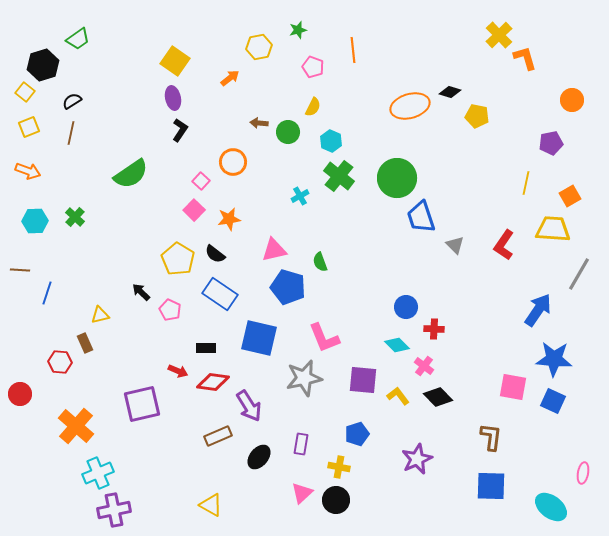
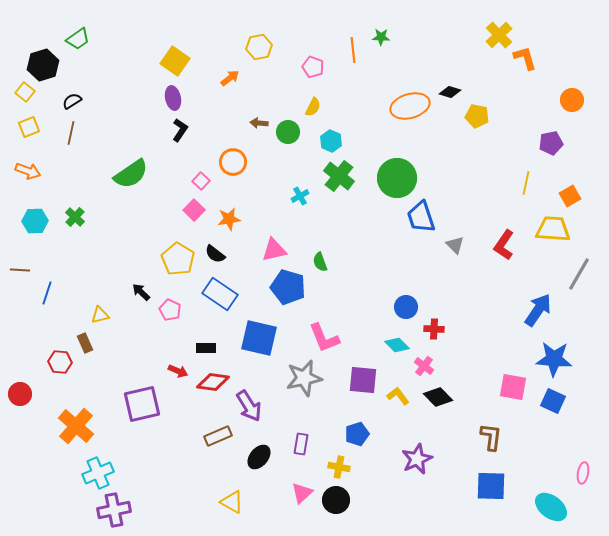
green star at (298, 30): moved 83 px right, 7 px down; rotated 18 degrees clockwise
yellow triangle at (211, 505): moved 21 px right, 3 px up
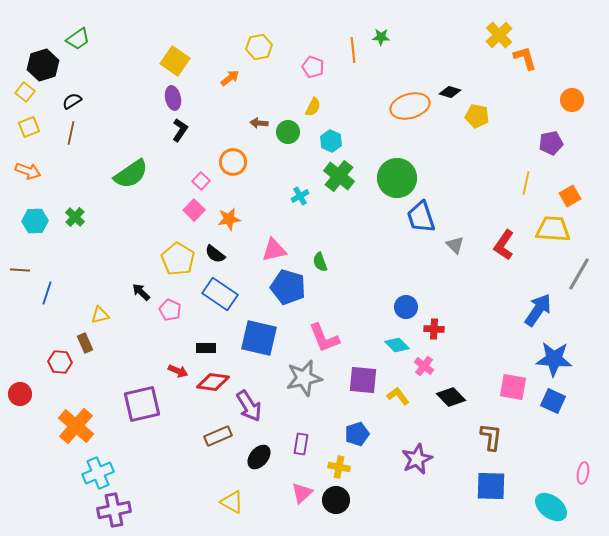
black diamond at (438, 397): moved 13 px right
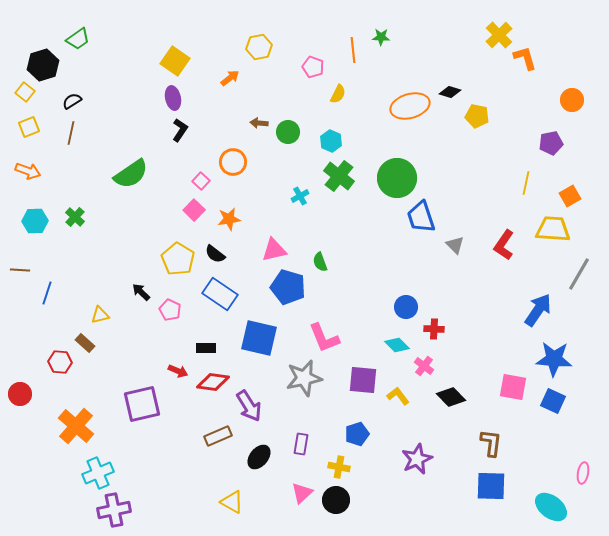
yellow semicircle at (313, 107): moved 25 px right, 13 px up
brown rectangle at (85, 343): rotated 24 degrees counterclockwise
brown L-shape at (491, 437): moved 6 px down
